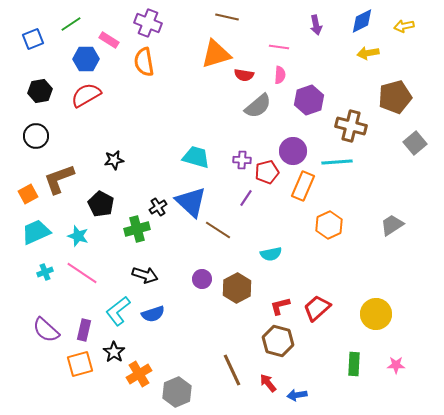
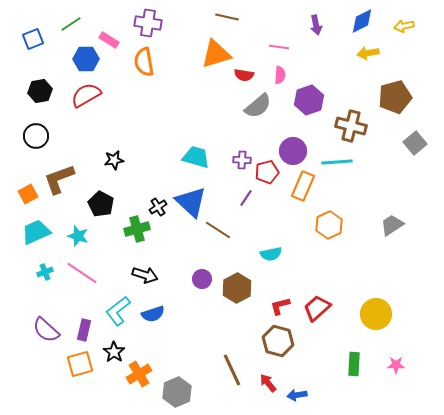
purple cross at (148, 23): rotated 12 degrees counterclockwise
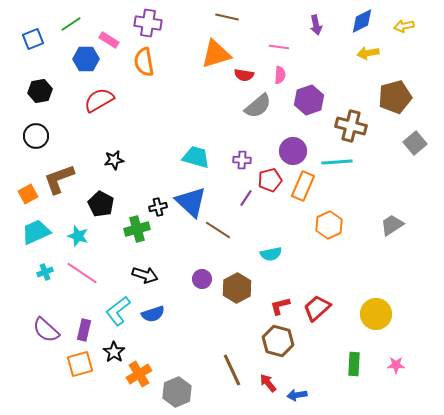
red semicircle at (86, 95): moved 13 px right, 5 px down
red pentagon at (267, 172): moved 3 px right, 8 px down
black cross at (158, 207): rotated 18 degrees clockwise
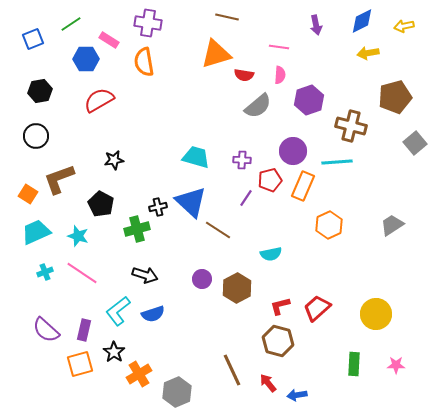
orange square at (28, 194): rotated 30 degrees counterclockwise
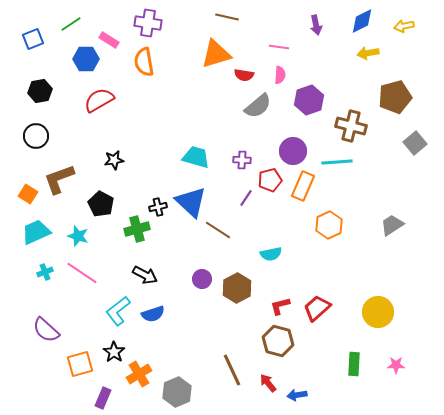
black arrow at (145, 275): rotated 10 degrees clockwise
yellow circle at (376, 314): moved 2 px right, 2 px up
purple rectangle at (84, 330): moved 19 px right, 68 px down; rotated 10 degrees clockwise
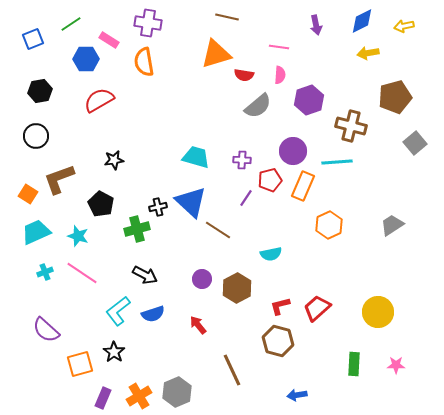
orange cross at (139, 374): moved 22 px down
red arrow at (268, 383): moved 70 px left, 58 px up
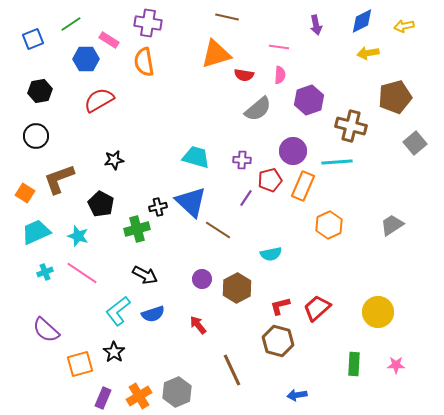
gray semicircle at (258, 106): moved 3 px down
orange square at (28, 194): moved 3 px left, 1 px up
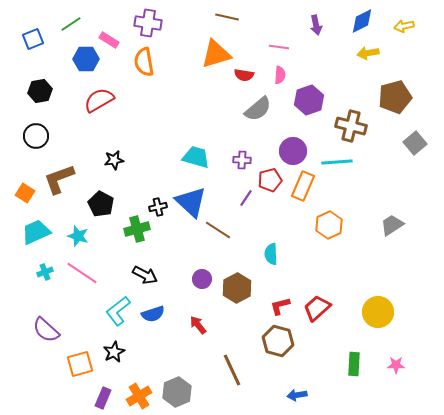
cyan semicircle at (271, 254): rotated 100 degrees clockwise
black star at (114, 352): rotated 10 degrees clockwise
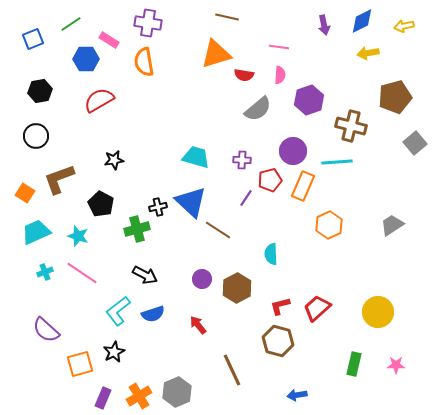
purple arrow at (316, 25): moved 8 px right
green rectangle at (354, 364): rotated 10 degrees clockwise
